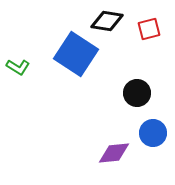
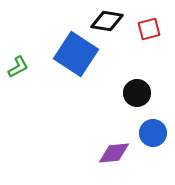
green L-shape: rotated 60 degrees counterclockwise
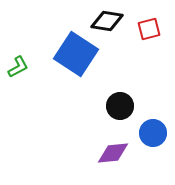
black circle: moved 17 px left, 13 px down
purple diamond: moved 1 px left
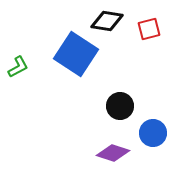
purple diamond: rotated 24 degrees clockwise
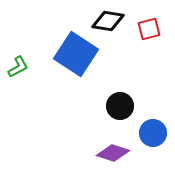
black diamond: moved 1 px right
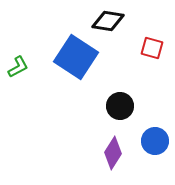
red square: moved 3 px right, 19 px down; rotated 30 degrees clockwise
blue square: moved 3 px down
blue circle: moved 2 px right, 8 px down
purple diamond: rotated 76 degrees counterclockwise
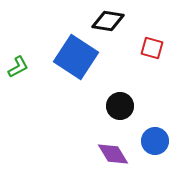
purple diamond: moved 1 px down; rotated 64 degrees counterclockwise
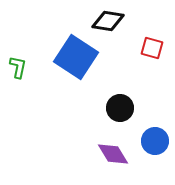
green L-shape: rotated 50 degrees counterclockwise
black circle: moved 2 px down
